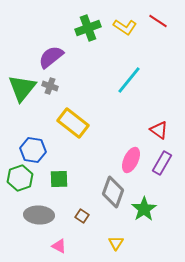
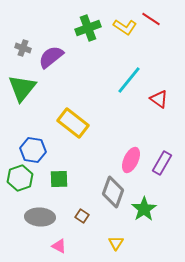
red line: moved 7 px left, 2 px up
gray cross: moved 27 px left, 38 px up
red triangle: moved 31 px up
gray ellipse: moved 1 px right, 2 px down
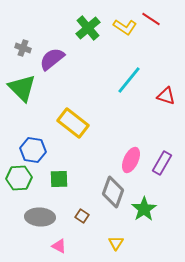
green cross: rotated 20 degrees counterclockwise
purple semicircle: moved 1 px right, 2 px down
green triangle: rotated 24 degrees counterclockwise
red triangle: moved 7 px right, 3 px up; rotated 18 degrees counterclockwise
green hexagon: moved 1 px left; rotated 15 degrees clockwise
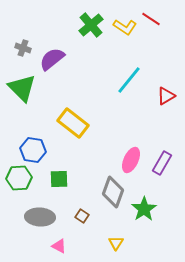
green cross: moved 3 px right, 3 px up
red triangle: rotated 48 degrees counterclockwise
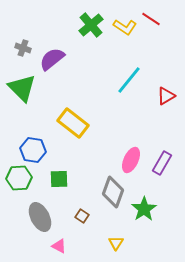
gray ellipse: rotated 60 degrees clockwise
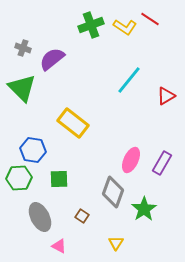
red line: moved 1 px left
green cross: rotated 20 degrees clockwise
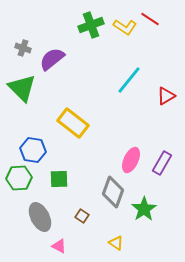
yellow triangle: rotated 28 degrees counterclockwise
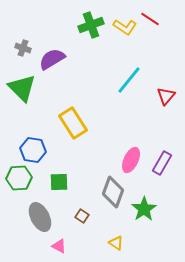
purple semicircle: rotated 8 degrees clockwise
red triangle: rotated 18 degrees counterclockwise
yellow rectangle: rotated 20 degrees clockwise
green square: moved 3 px down
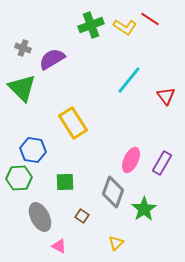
red triangle: rotated 18 degrees counterclockwise
green square: moved 6 px right
yellow triangle: rotated 42 degrees clockwise
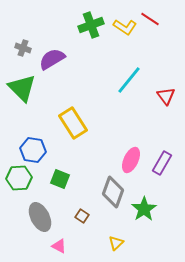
green square: moved 5 px left, 3 px up; rotated 24 degrees clockwise
